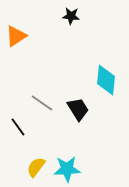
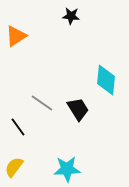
yellow semicircle: moved 22 px left
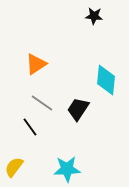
black star: moved 23 px right
orange triangle: moved 20 px right, 28 px down
black trapezoid: rotated 115 degrees counterclockwise
black line: moved 12 px right
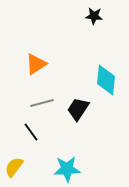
gray line: rotated 50 degrees counterclockwise
black line: moved 1 px right, 5 px down
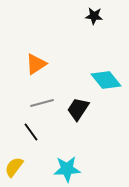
cyan diamond: rotated 44 degrees counterclockwise
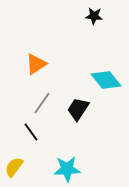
gray line: rotated 40 degrees counterclockwise
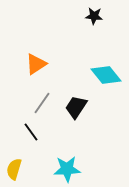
cyan diamond: moved 5 px up
black trapezoid: moved 2 px left, 2 px up
yellow semicircle: moved 2 px down; rotated 20 degrees counterclockwise
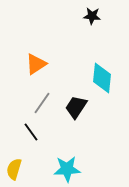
black star: moved 2 px left
cyan diamond: moved 4 px left, 3 px down; rotated 44 degrees clockwise
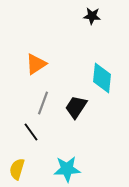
gray line: moved 1 px right; rotated 15 degrees counterclockwise
yellow semicircle: moved 3 px right
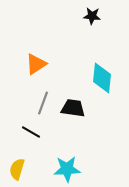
black trapezoid: moved 3 px left, 1 px down; rotated 65 degrees clockwise
black line: rotated 24 degrees counterclockwise
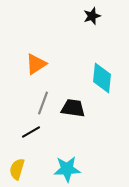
black star: rotated 24 degrees counterclockwise
black line: rotated 60 degrees counterclockwise
